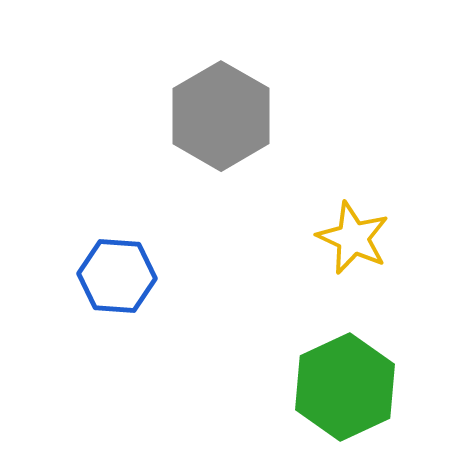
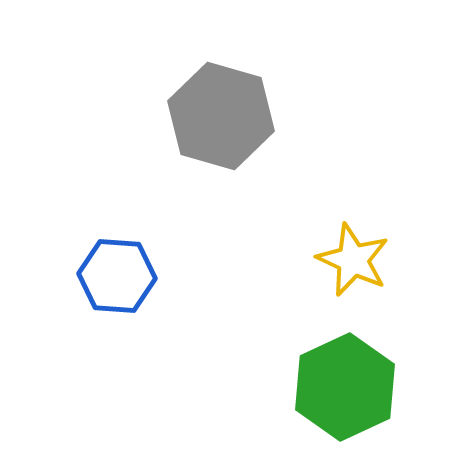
gray hexagon: rotated 14 degrees counterclockwise
yellow star: moved 22 px down
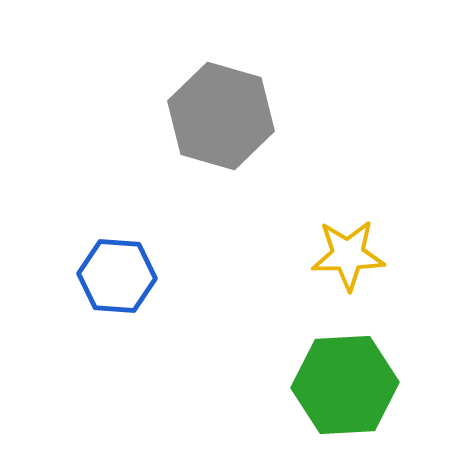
yellow star: moved 5 px left, 5 px up; rotated 26 degrees counterclockwise
green hexagon: moved 2 px up; rotated 22 degrees clockwise
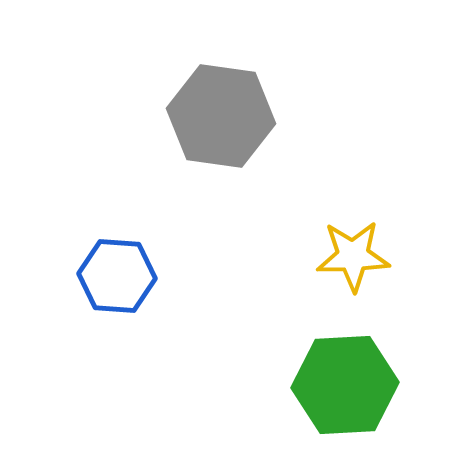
gray hexagon: rotated 8 degrees counterclockwise
yellow star: moved 5 px right, 1 px down
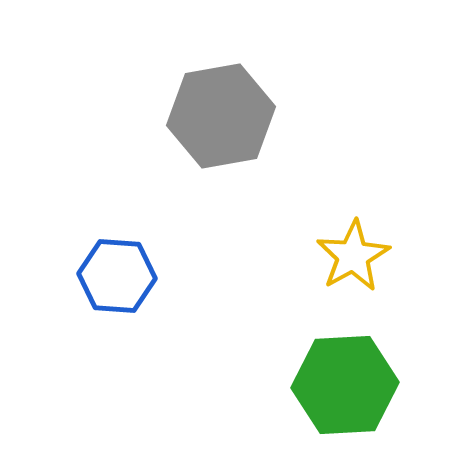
gray hexagon: rotated 18 degrees counterclockwise
yellow star: rotated 28 degrees counterclockwise
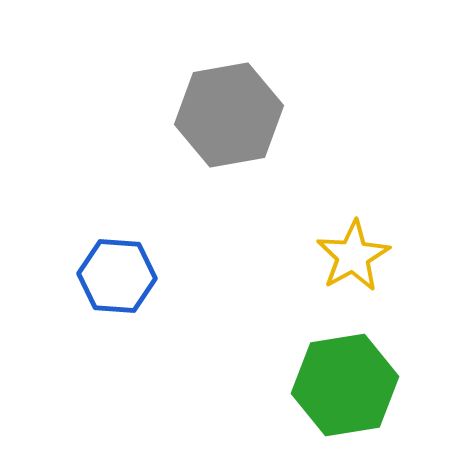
gray hexagon: moved 8 px right, 1 px up
green hexagon: rotated 6 degrees counterclockwise
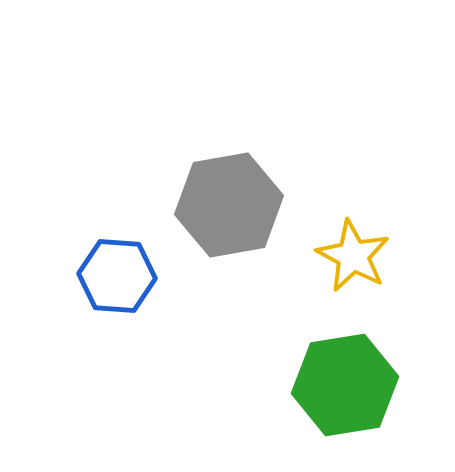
gray hexagon: moved 90 px down
yellow star: rotated 14 degrees counterclockwise
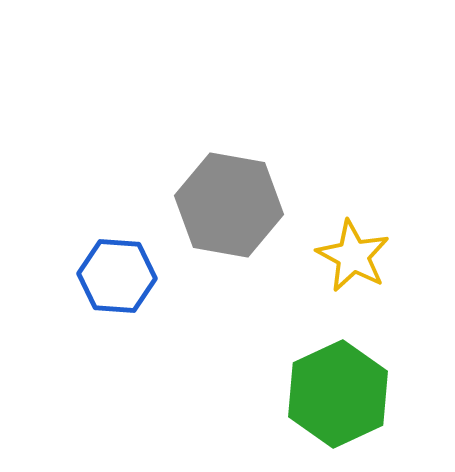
gray hexagon: rotated 20 degrees clockwise
green hexagon: moved 7 px left, 9 px down; rotated 16 degrees counterclockwise
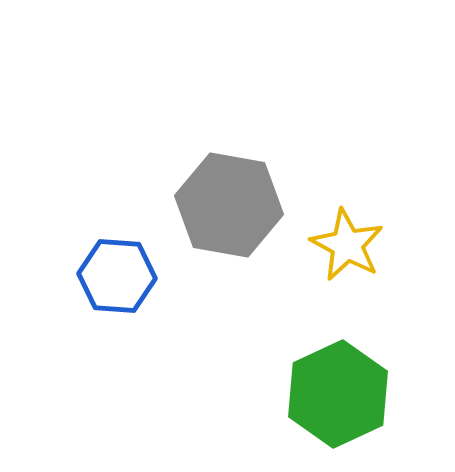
yellow star: moved 6 px left, 11 px up
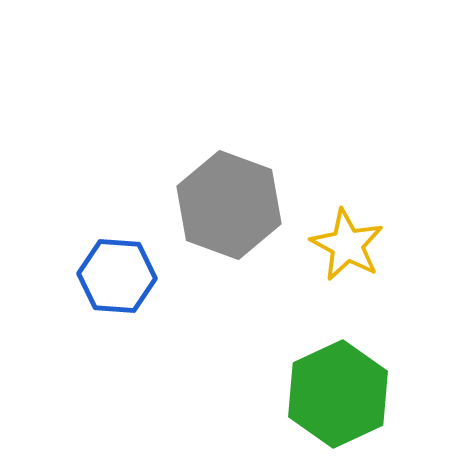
gray hexagon: rotated 10 degrees clockwise
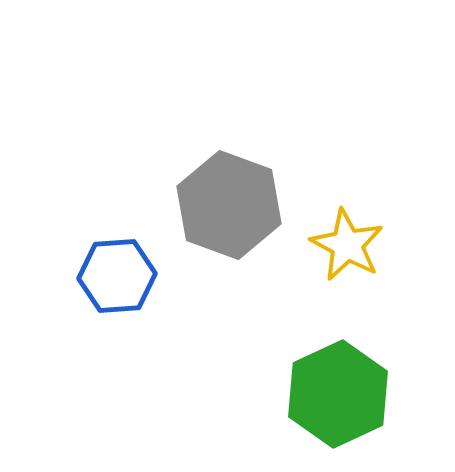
blue hexagon: rotated 8 degrees counterclockwise
